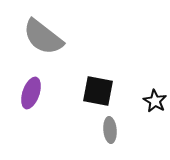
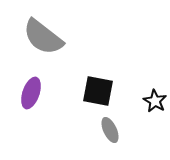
gray ellipse: rotated 20 degrees counterclockwise
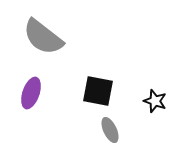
black star: rotated 10 degrees counterclockwise
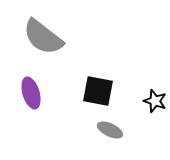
purple ellipse: rotated 36 degrees counterclockwise
gray ellipse: rotated 40 degrees counterclockwise
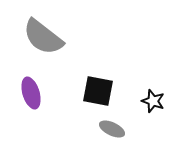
black star: moved 2 px left
gray ellipse: moved 2 px right, 1 px up
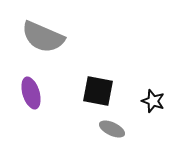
gray semicircle: rotated 15 degrees counterclockwise
